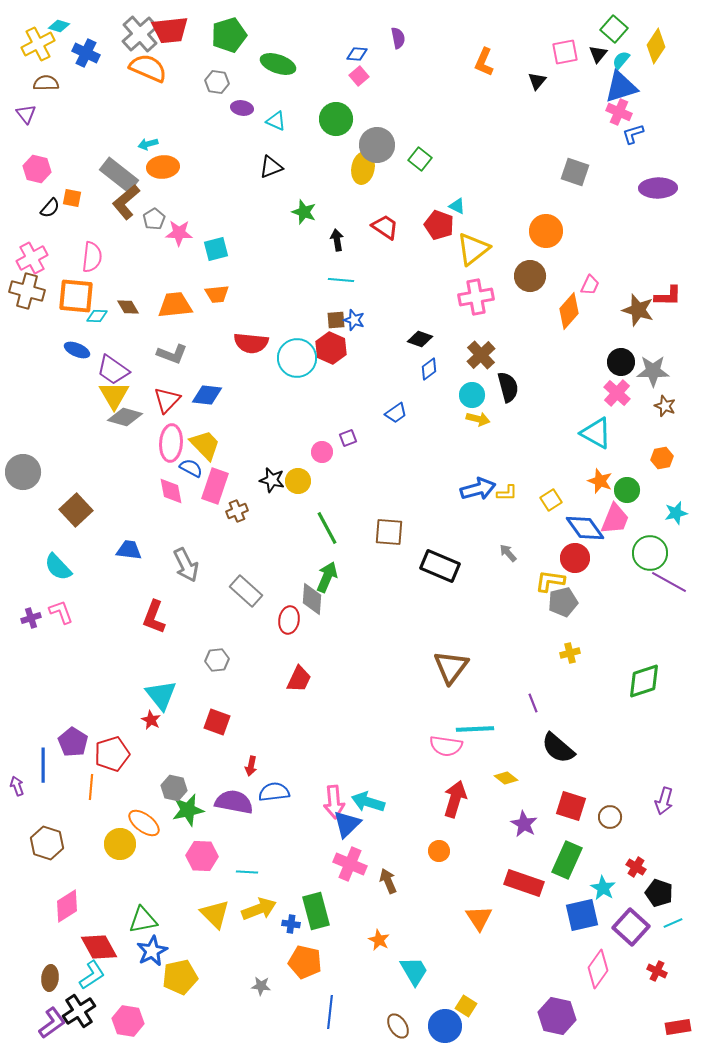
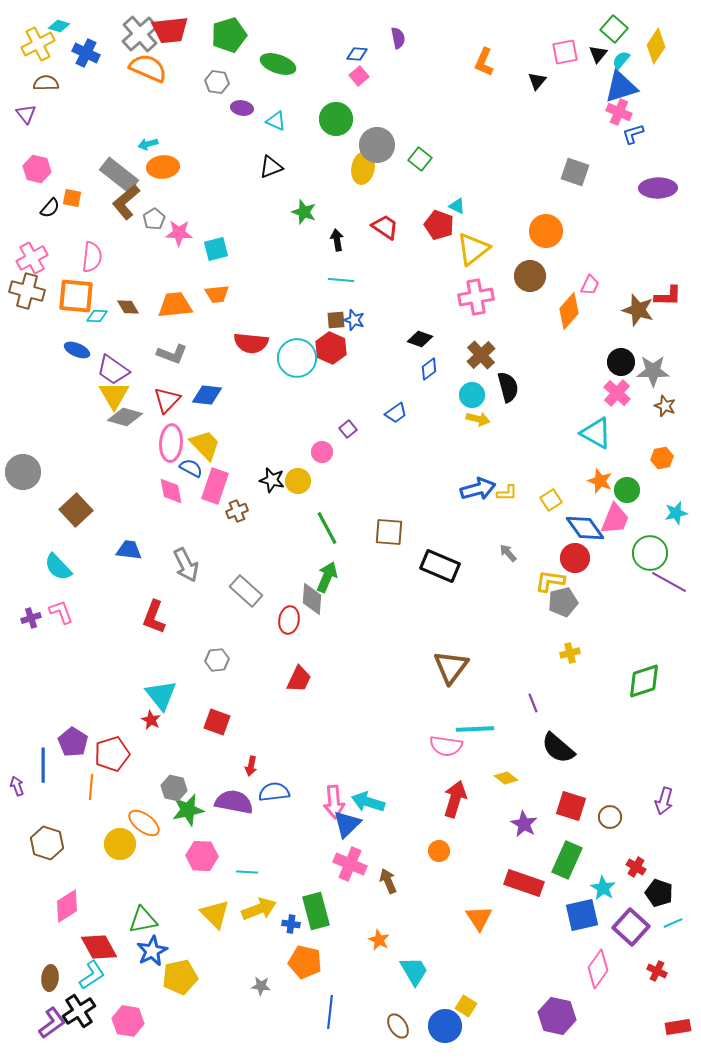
purple square at (348, 438): moved 9 px up; rotated 18 degrees counterclockwise
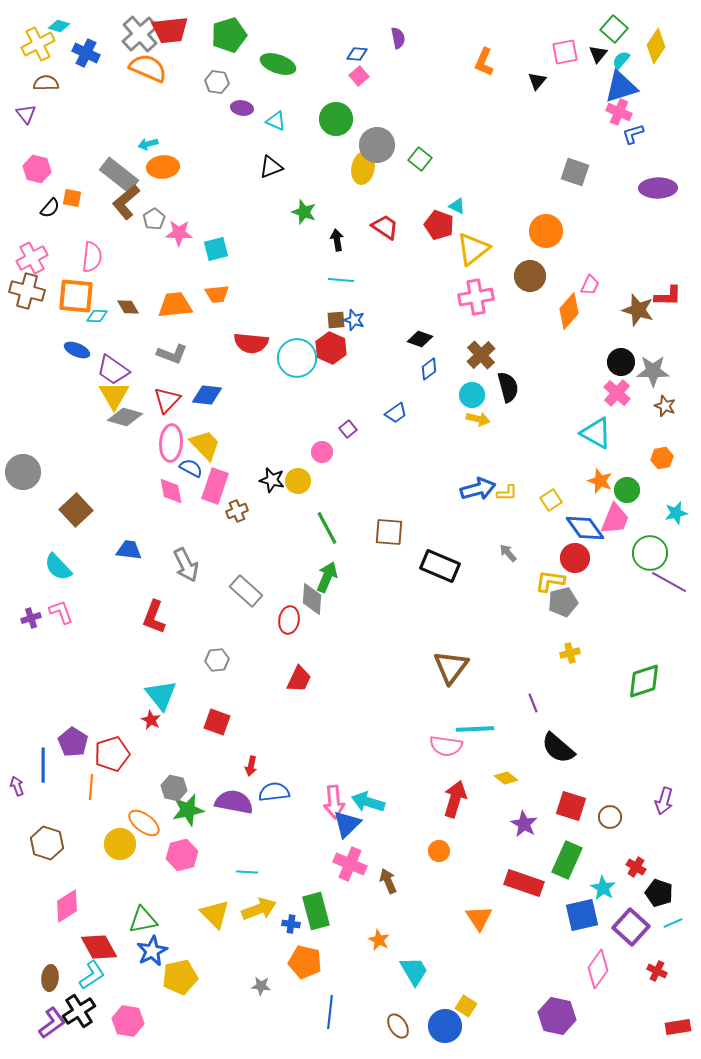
pink hexagon at (202, 856): moved 20 px left, 1 px up; rotated 16 degrees counterclockwise
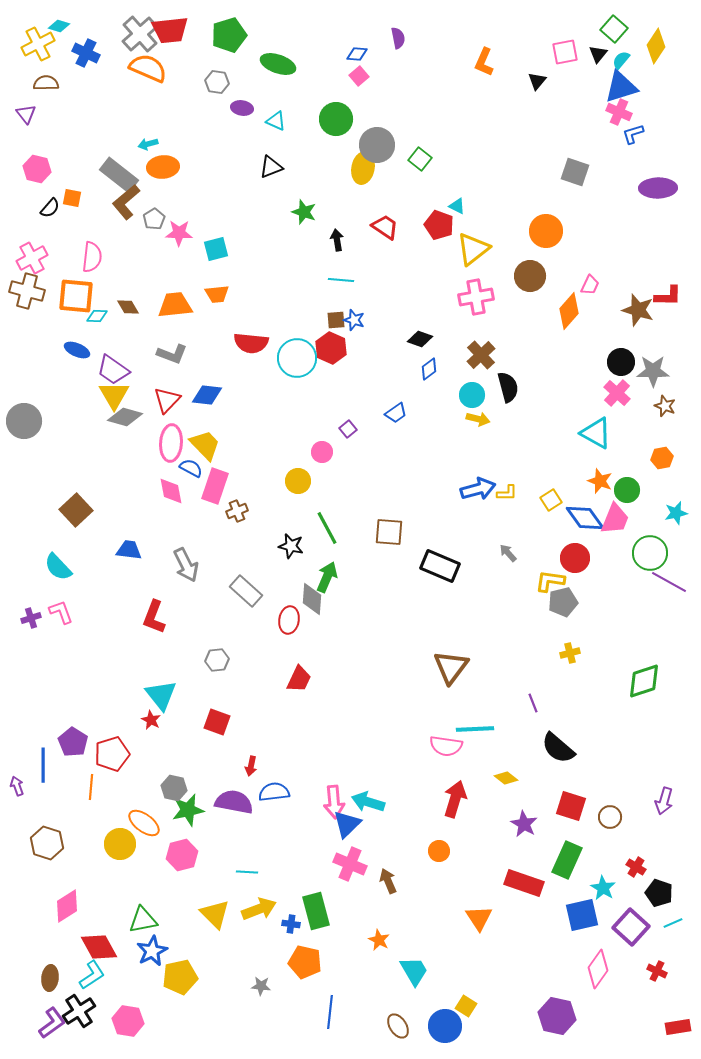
gray circle at (23, 472): moved 1 px right, 51 px up
black star at (272, 480): moved 19 px right, 66 px down
blue diamond at (585, 528): moved 10 px up
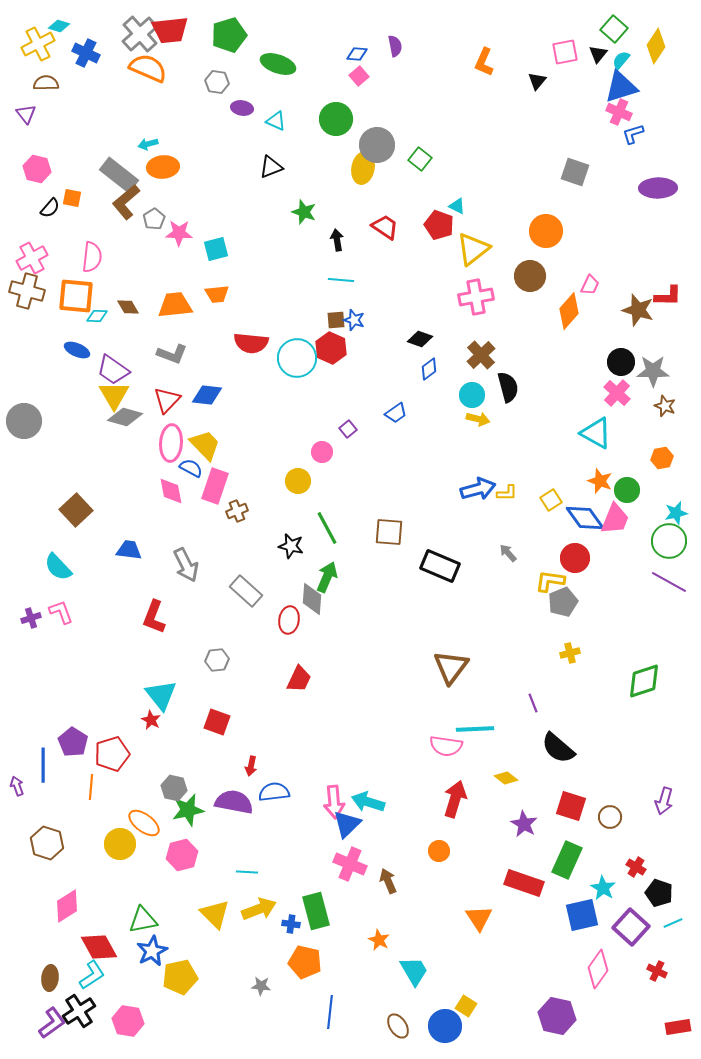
purple semicircle at (398, 38): moved 3 px left, 8 px down
green circle at (650, 553): moved 19 px right, 12 px up
gray pentagon at (563, 602): rotated 8 degrees counterclockwise
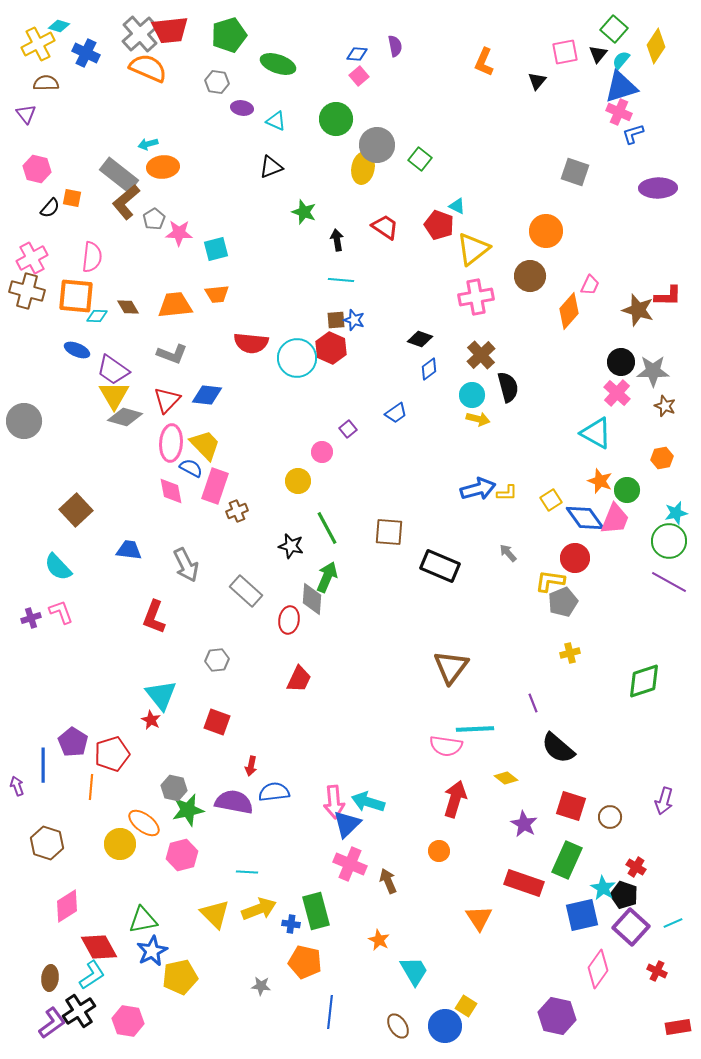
black pentagon at (659, 893): moved 35 px left, 2 px down
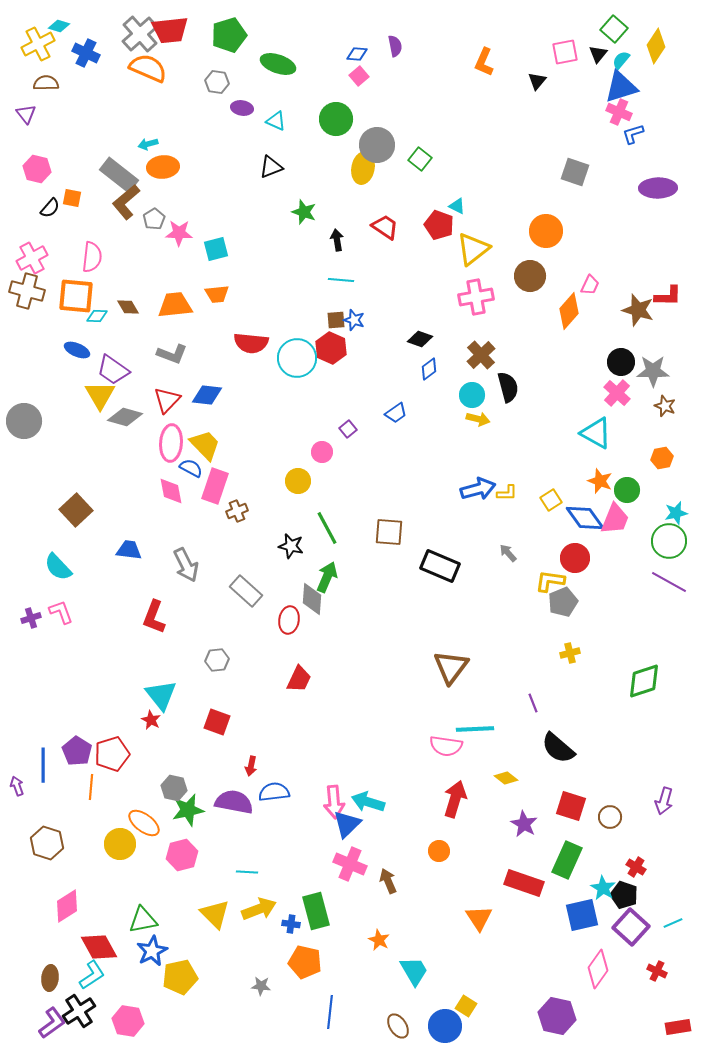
yellow triangle at (114, 395): moved 14 px left
purple pentagon at (73, 742): moved 4 px right, 9 px down
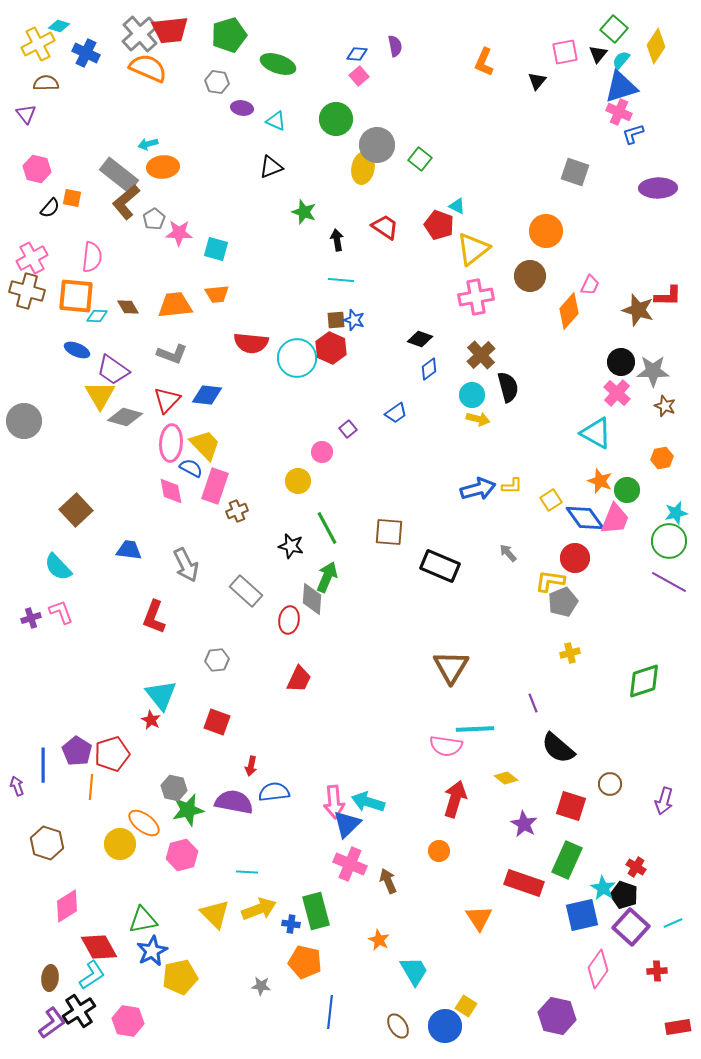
cyan square at (216, 249): rotated 30 degrees clockwise
yellow L-shape at (507, 493): moved 5 px right, 7 px up
brown triangle at (451, 667): rotated 6 degrees counterclockwise
brown circle at (610, 817): moved 33 px up
red cross at (657, 971): rotated 30 degrees counterclockwise
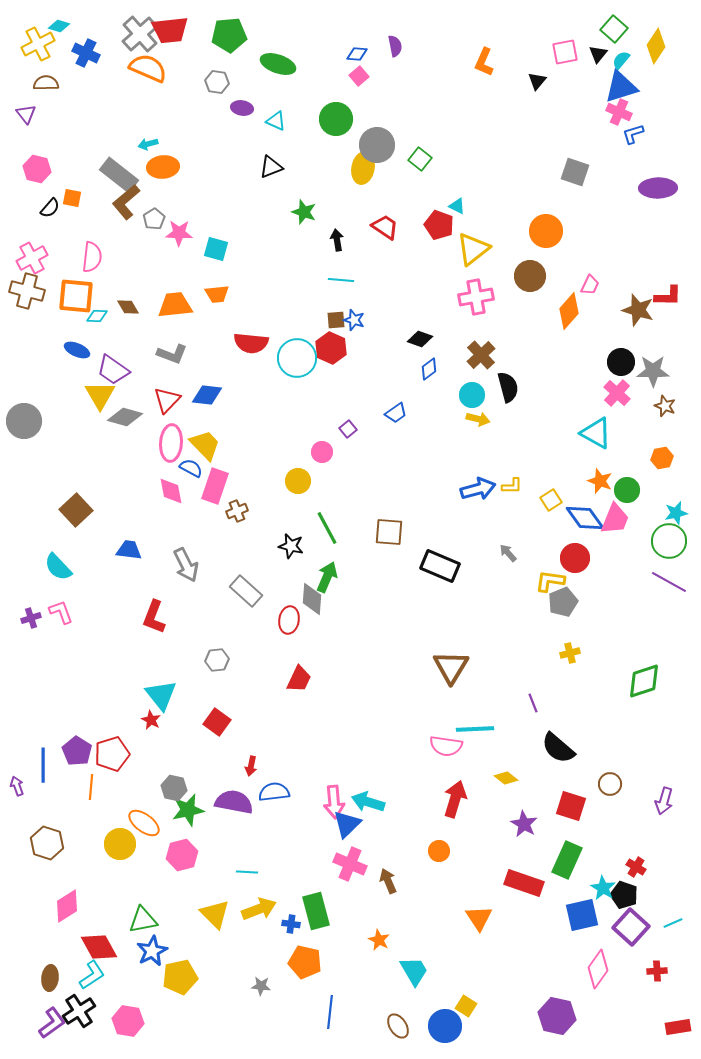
green pentagon at (229, 35): rotated 12 degrees clockwise
red square at (217, 722): rotated 16 degrees clockwise
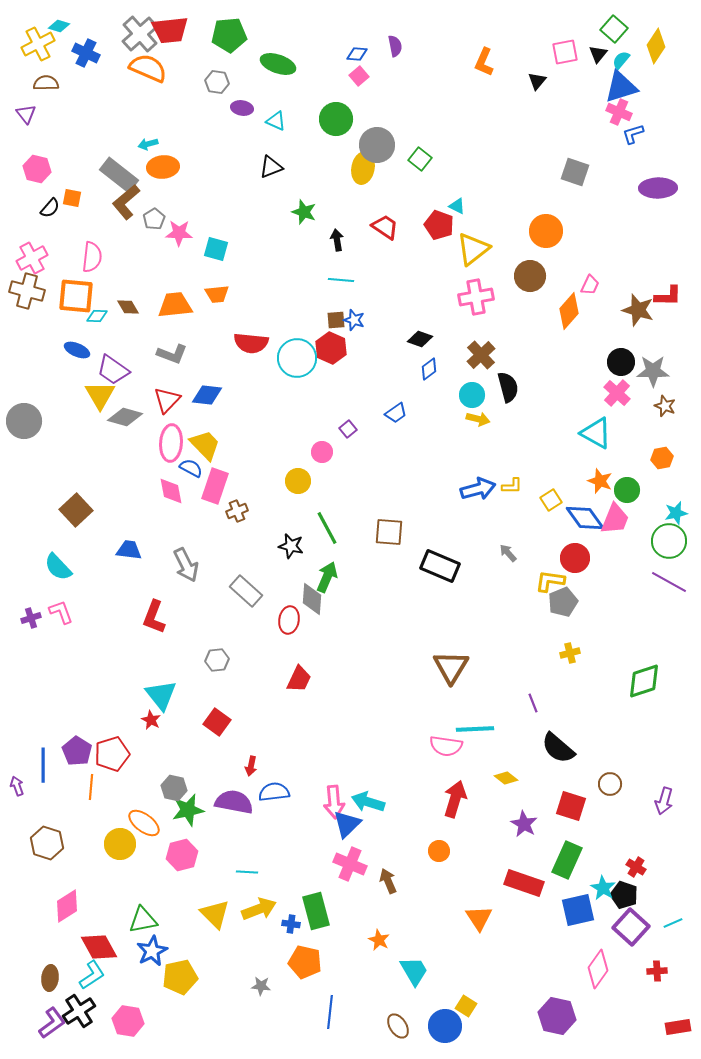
blue square at (582, 915): moved 4 px left, 5 px up
